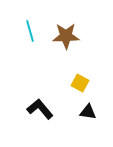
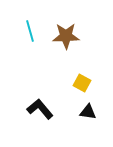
yellow square: moved 2 px right
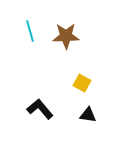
black triangle: moved 3 px down
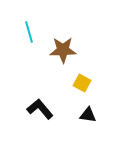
cyan line: moved 1 px left, 1 px down
brown star: moved 3 px left, 14 px down
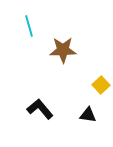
cyan line: moved 6 px up
yellow square: moved 19 px right, 2 px down; rotated 18 degrees clockwise
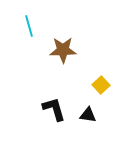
black L-shape: moved 14 px right; rotated 24 degrees clockwise
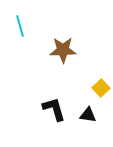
cyan line: moved 9 px left
yellow square: moved 3 px down
